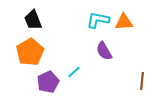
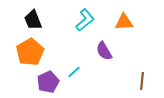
cyan L-shape: moved 13 px left; rotated 130 degrees clockwise
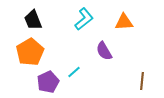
cyan L-shape: moved 1 px left, 1 px up
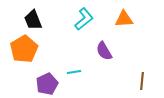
orange triangle: moved 3 px up
orange pentagon: moved 6 px left, 3 px up
cyan line: rotated 32 degrees clockwise
purple pentagon: moved 1 px left, 2 px down
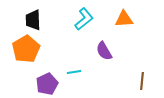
black trapezoid: rotated 20 degrees clockwise
orange pentagon: moved 2 px right
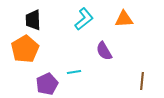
orange pentagon: moved 1 px left
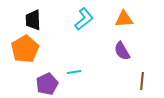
purple semicircle: moved 18 px right
